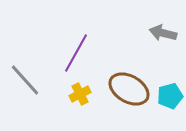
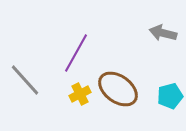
brown ellipse: moved 11 px left; rotated 6 degrees clockwise
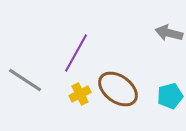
gray arrow: moved 6 px right
gray line: rotated 15 degrees counterclockwise
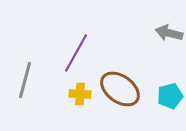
gray line: rotated 72 degrees clockwise
brown ellipse: moved 2 px right
yellow cross: rotated 30 degrees clockwise
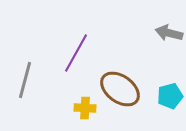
yellow cross: moved 5 px right, 14 px down
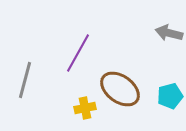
purple line: moved 2 px right
yellow cross: rotated 15 degrees counterclockwise
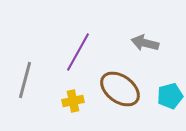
gray arrow: moved 24 px left, 10 px down
purple line: moved 1 px up
yellow cross: moved 12 px left, 7 px up
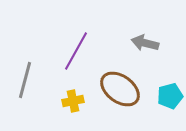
purple line: moved 2 px left, 1 px up
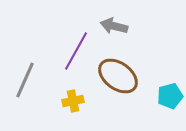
gray arrow: moved 31 px left, 17 px up
gray line: rotated 9 degrees clockwise
brown ellipse: moved 2 px left, 13 px up
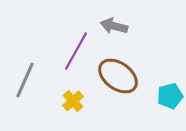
yellow cross: rotated 30 degrees counterclockwise
